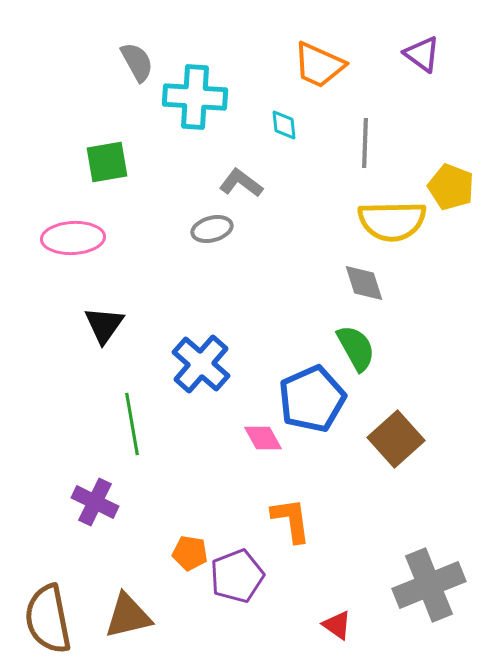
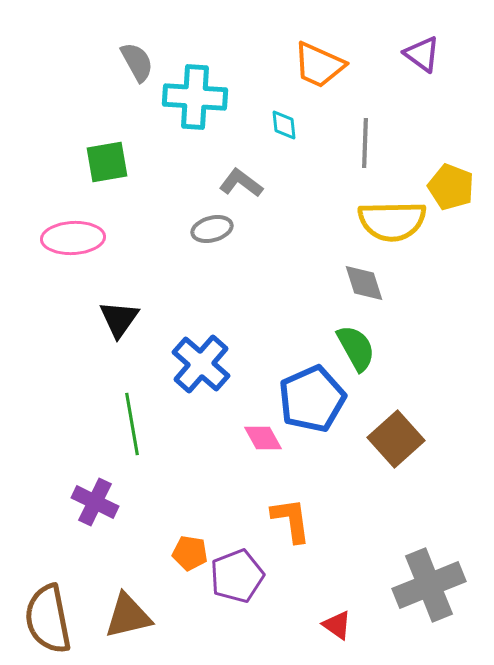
black triangle: moved 15 px right, 6 px up
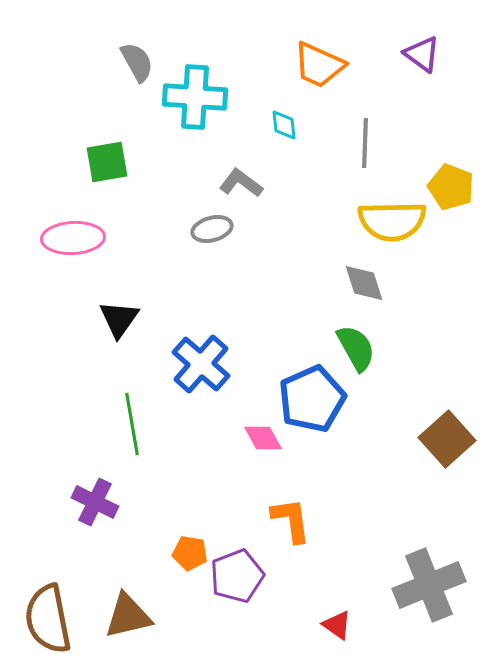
brown square: moved 51 px right
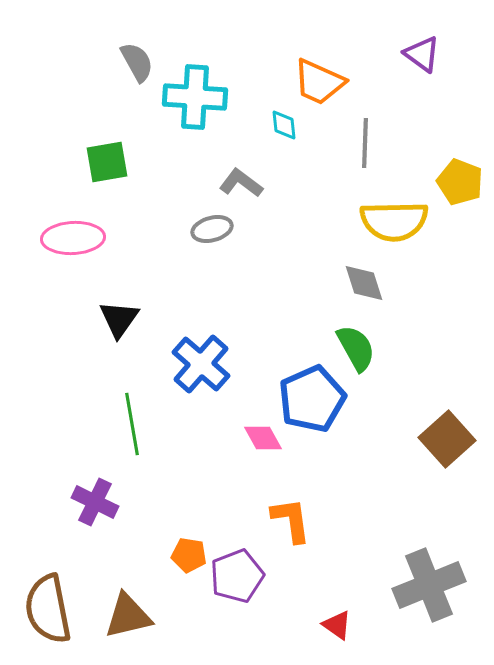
orange trapezoid: moved 17 px down
yellow pentagon: moved 9 px right, 5 px up
yellow semicircle: moved 2 px right
orange pentagon: moved 1 px left, 2 px down
brown semicircle: moved 10 px up
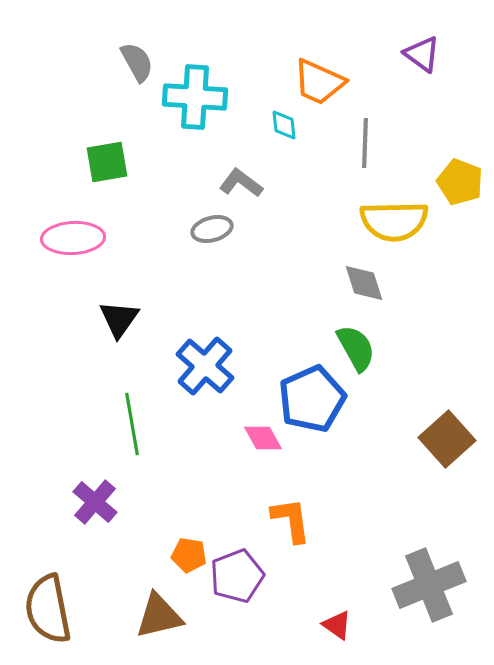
blue cross: moved 4 px right, 2 px down
purple cross: rotated 15 degrees clockwise
brown triangle: moved 31 px right
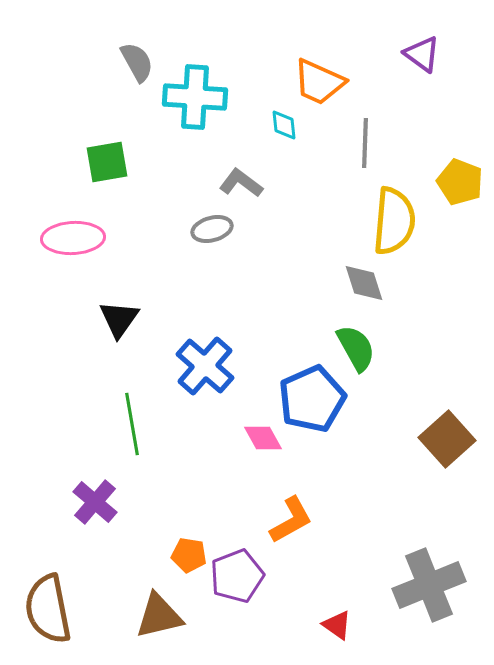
yellow semicircle: rotated 84 degrees counterclockwise
orange L-shape: rotated 69 degrees clockwise
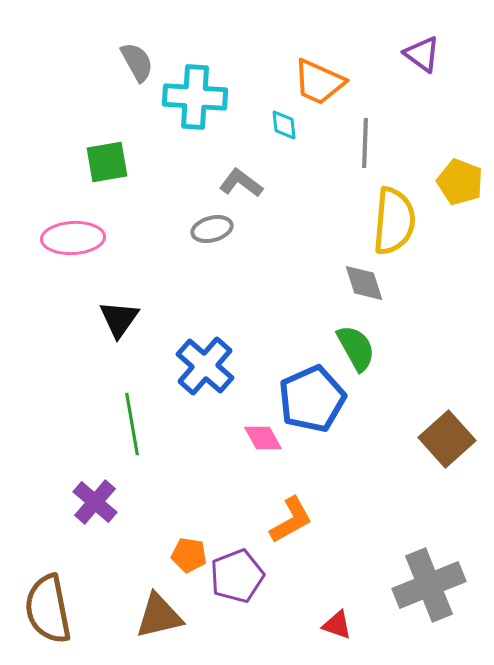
red triangle: rotated 16 degrees counterclockwise
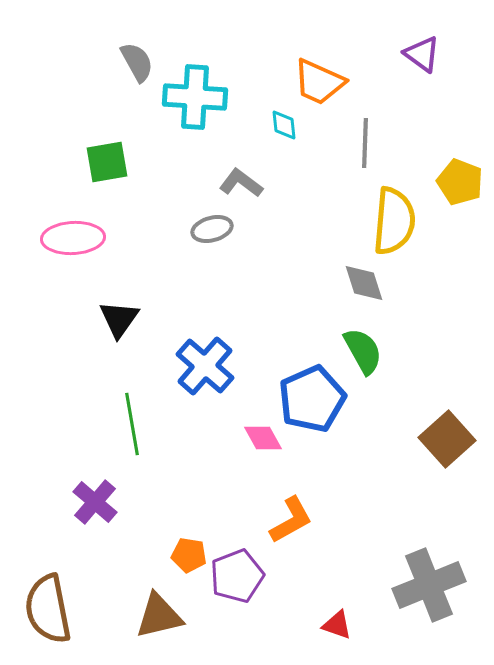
green semicircle: moved 7 px right, 3 px down
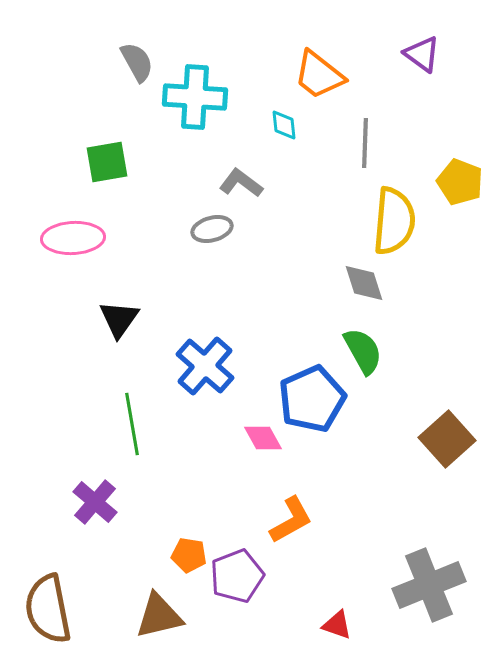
orange trapezoid: moved 7 px up; rotated 14 degrees clockwise
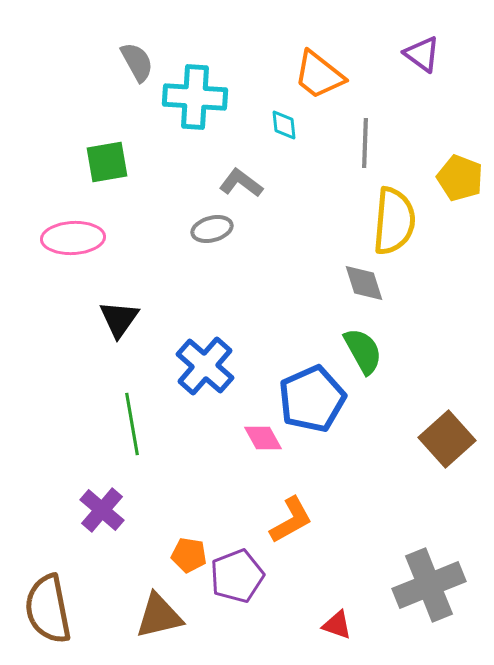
yellow pentagon: moved 4 px up
purple cross: moved 7 px right, 8 px down
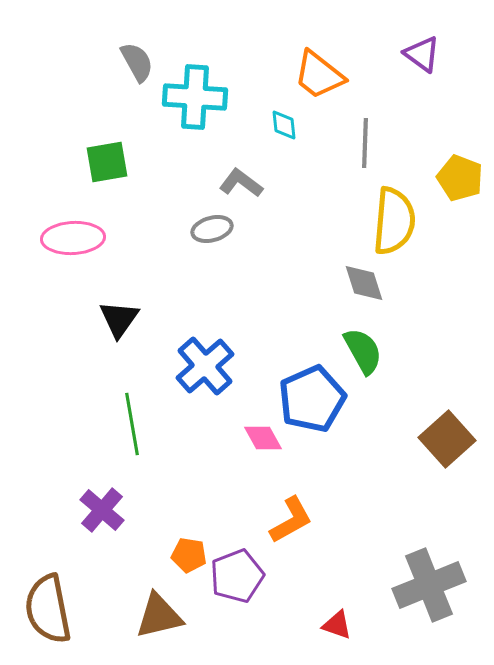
blue cross: rotated 8 degrees clockwise
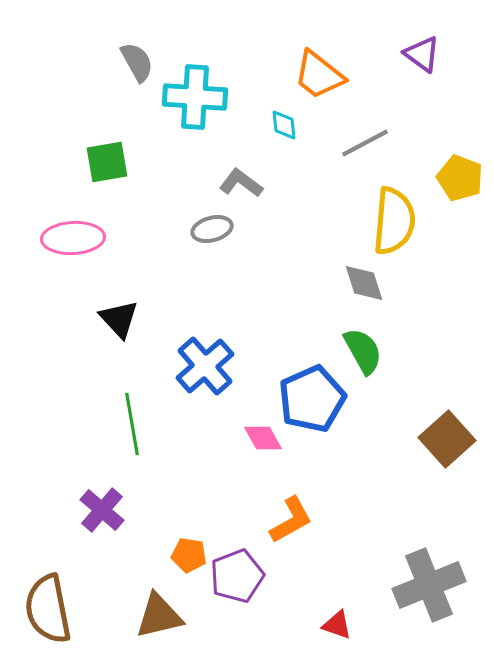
gray line: rotated 60 degrees clockwise
black triangle: rotated 18 degrees counterclockwise
